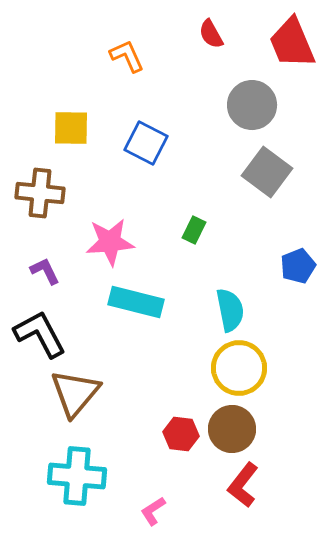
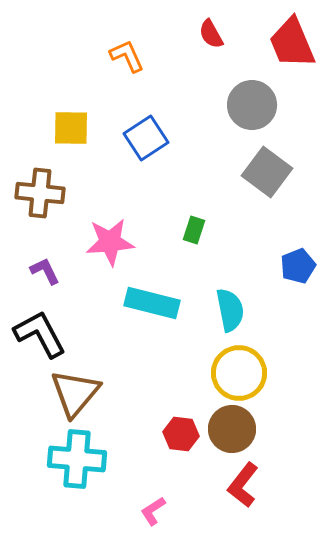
blue square: moved 5 px up; rotated 30 degrees clockwise
green rectangle: rotated 8 degrees counterclockwise
cyan rectangle: moved 16 px right, 1 px down
yellow circle: moved 5 px down
cyan cross: moved 17 px up
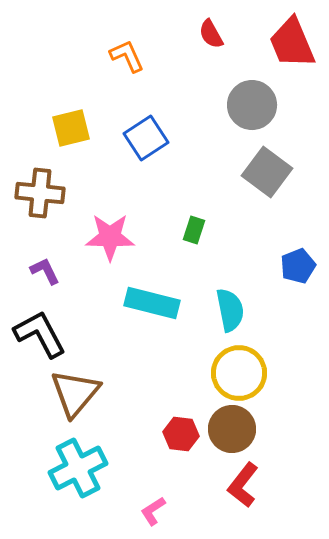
yellow square: rotated 15 degrees counterclockwise
pink star: moved 5 px up; rotated 6 degrees clockwise
cyan cross: moved 1 px right, 9 px down; rotated 32 degrees counterclockwise
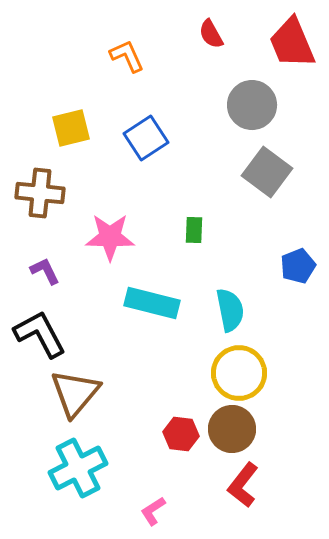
green rectangle: rotated 16 degrees counterclockwise
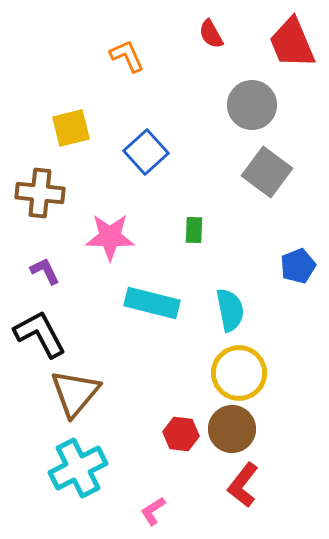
blue square: moved 14 px down; rotated 9 degrees counterclockwise
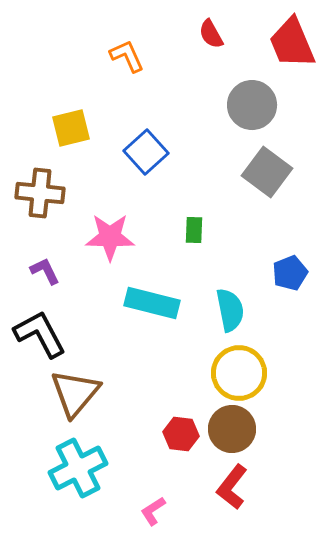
blue pentagon: moved 8 px left, 7 px down
red L-shape: moved 11 px left, 2 px down
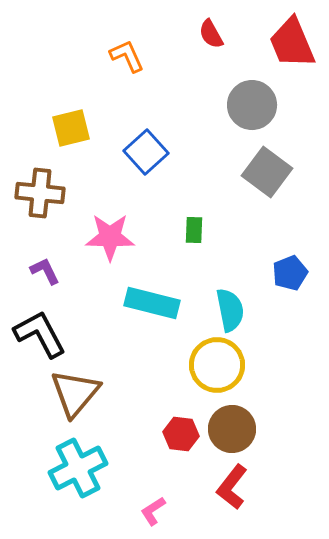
yellow circle: moved 22 px left, 8 px up
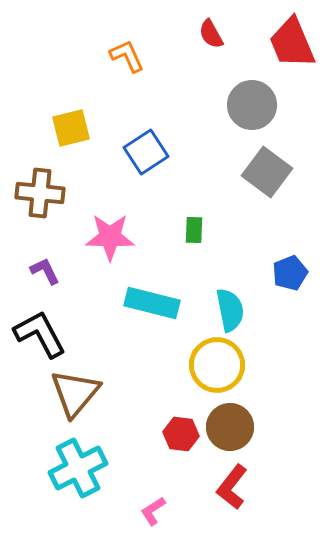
blue square: rotated 9 degrees clockwise
brown circle: moved 2 px left, 2 px up
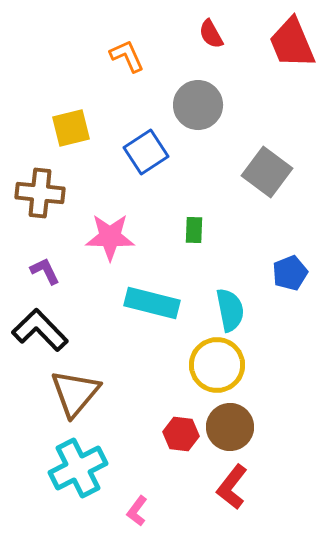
gray circle: moved 54 px left
black L-shape: moved 4 px up; rotated 16 degrees counterclockwise
pink L-shape: moved 16 px left; rotated 20 degrees counterclockwise
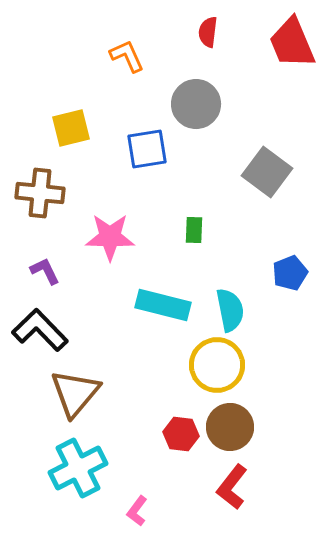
red semicircle: moved 3 px left, 2 px up; rotated 36 degrees clockwise
gray circle: moved 2 px left, 1 px up
blue square: moved 1 px right, 3 px up; rotated 24 degrees clockwise
cyan rectangle: moved 11 px right, 2 px down
